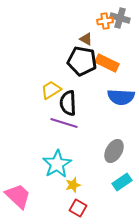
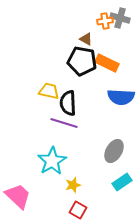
yellow trapezoid: moved 2 px left, 1 px down; rotated 45 degrees clockwise
cyan star: moved 5 px left, 3 px up
red square: moved 2 px down
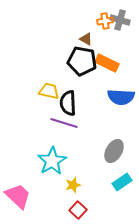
gray cross: moved 2 px down
red square: rotated 12 degrees clockwise
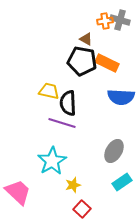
purple line: moved 2 px left
pink trapezoid: moved 4 px up
red square: moved 4 px right, 1 px up
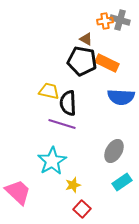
purple line: moved 1 px down
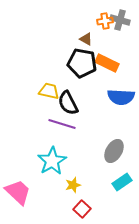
black pentagon: moved 2 px down
black semicircle: rotated 25 degrees counterclockwise
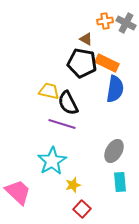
gray cross: moved 6 px right, 3 px down; rotated 12 degrees clockwise
blue semicircle: moved 6 px left, 8 px up; rotated 84 degrees counterclockwise
cyan rectangle: moved 2 px left; rotated 60 degrees counterclockwise
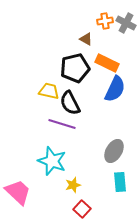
black pentagon: moved 7 px left, 5 px down; rotated 24 degrees counterclockwise
blue semicircle: rotated 16 degrees clockwise
black semicircle: moved 2 px right
cyan star: rotated 20 degrees counterclockwise
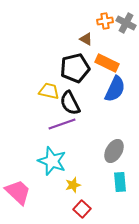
purple line: rotated 36 degrees counterclockwise
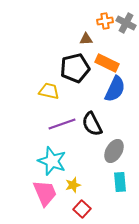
brown triangle: rotated 32 degrees counterclockwise
black semicircle: moved 22 px right, 21 px down
pink trapezoid: moved 27 px right, 1 px down; rotated 24 degrees clockwise
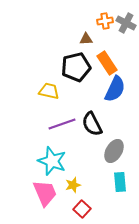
orange rectangle: rotated 30 degrees clockwise
black pentagon: moved 1 px right, 1 px up
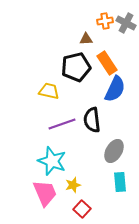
black semicircle: moved 4 px up; rotated 20 degrees clockwise
